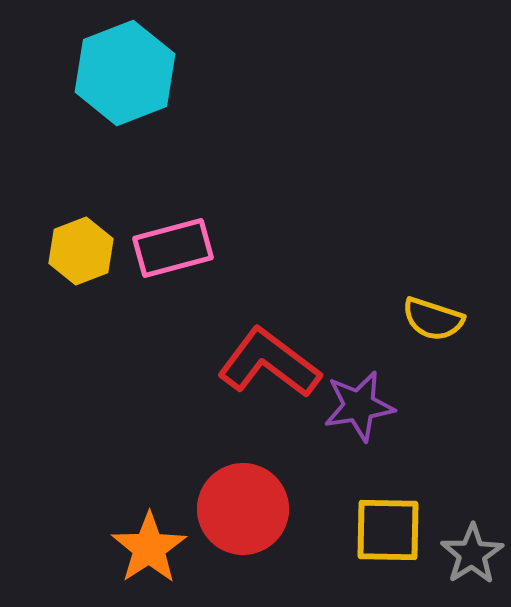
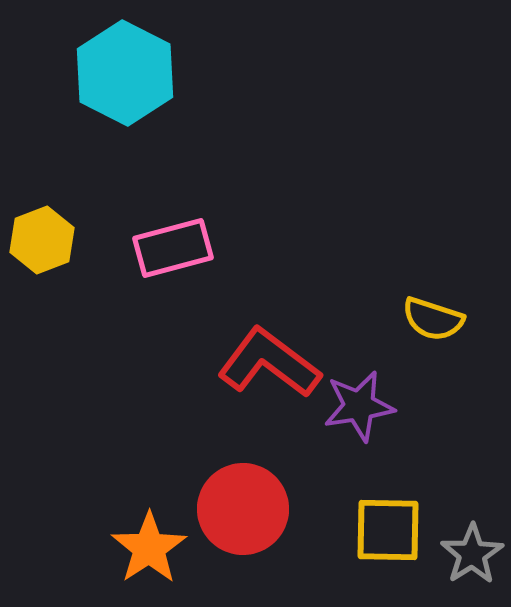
cyan hexagon: rotated 12 degrees counterclockwise
yellow hexagon: moved 39 px left, 11 px up
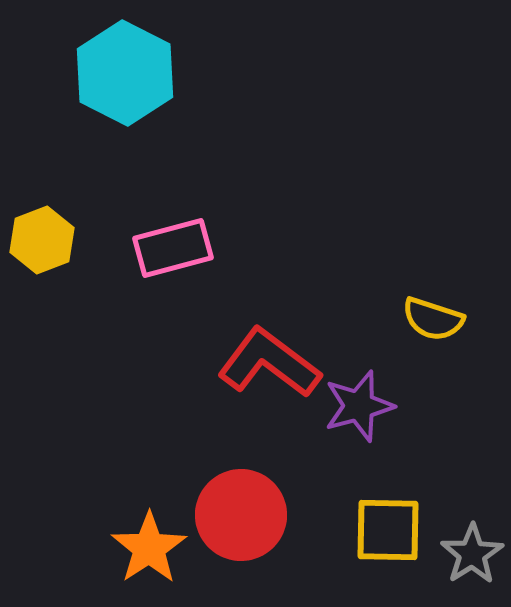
purple star: rotated 6 degrees counterclockwise
red circle: moved 2 px left, 6 px down
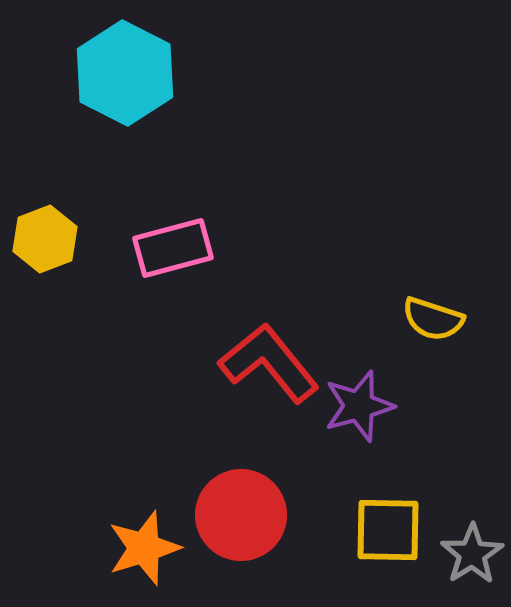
yellow hexagon: moved 3 px right, 1 px up
red L-shape: rotated 14 degrees clockwise
orange star: moved 5 px left; rotated 16 degrees clockwise
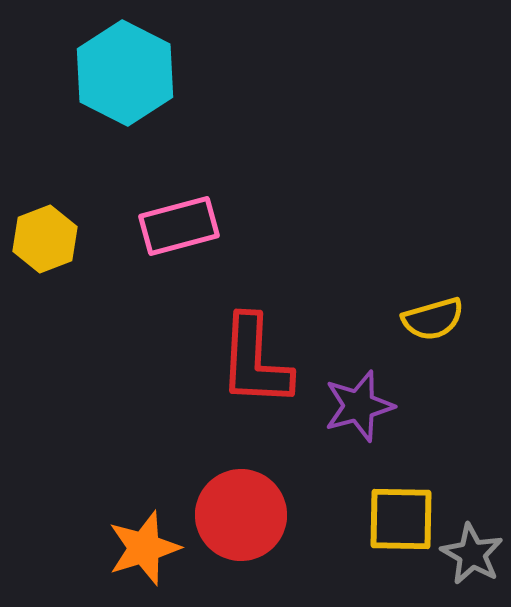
pink rectangle: moved 6 px right, 22 px up
yellow semicircle: rotated 34 degrees counterclockwise
red L-shape: moved 14 px left, 2 px up; rotated 138 degrees counterclockwise
yellow square: moved 13 px right, 11 px up
gray star: rotated 10 degrees counterclockwise
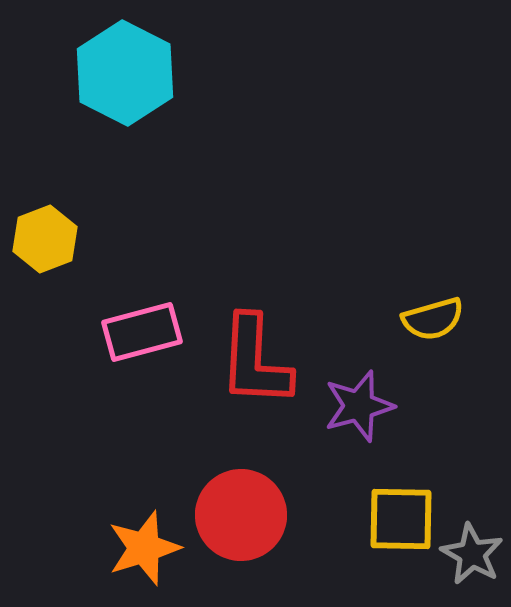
pink rectangle: moved 37 px left, 106 px down
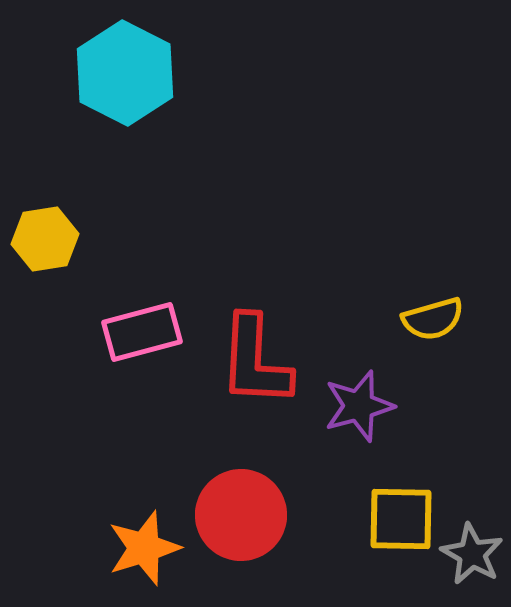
yellow hexagon: rotated 12 degrees clockwise
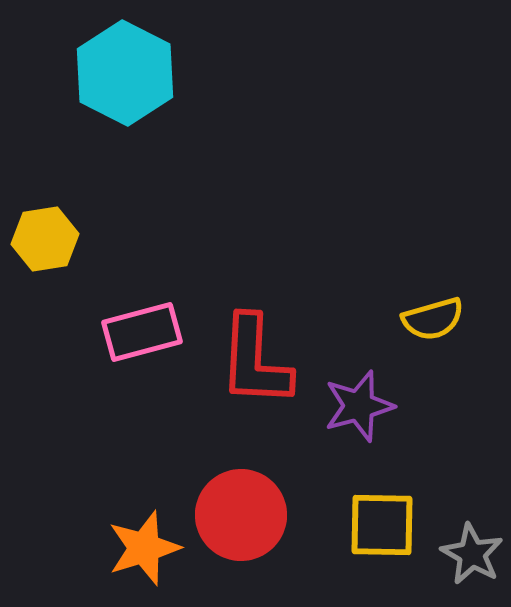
yellow square: moved 19 px left, 6 px down
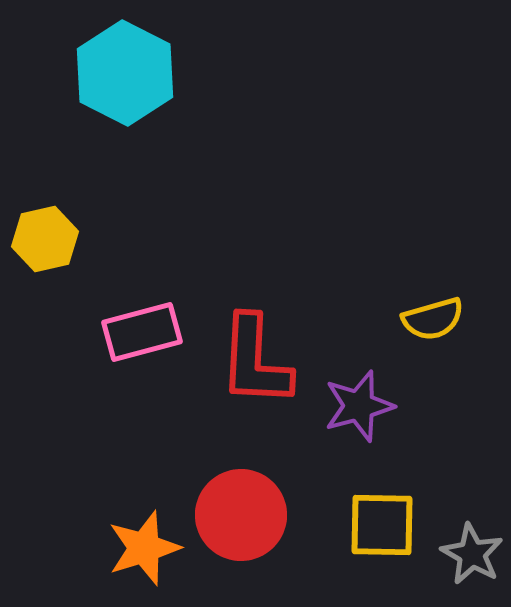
yellow hexagon: rotated 4 degrees counterclockwise
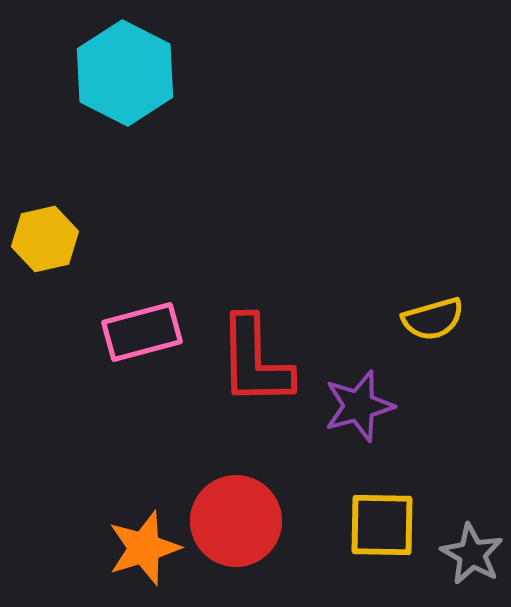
red L-shape: rotated 4 degrees counterclockwise
red circle: moved 5 px left, 6 px down
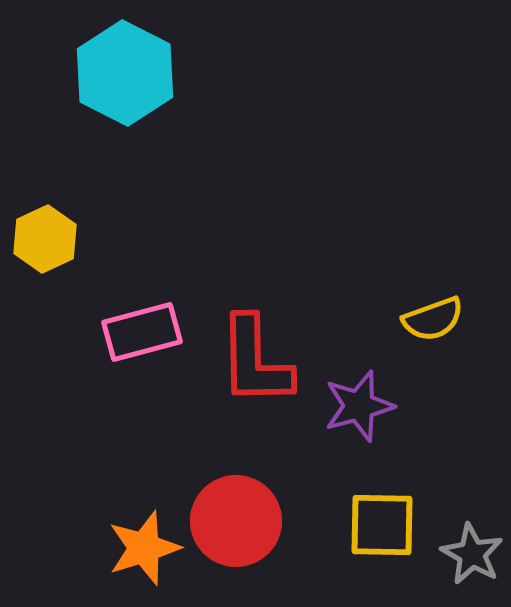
yellow hexagon: rotated 12 degrees counterclockwise
yellow semicircle: rotated 4 degrees counterclockwise
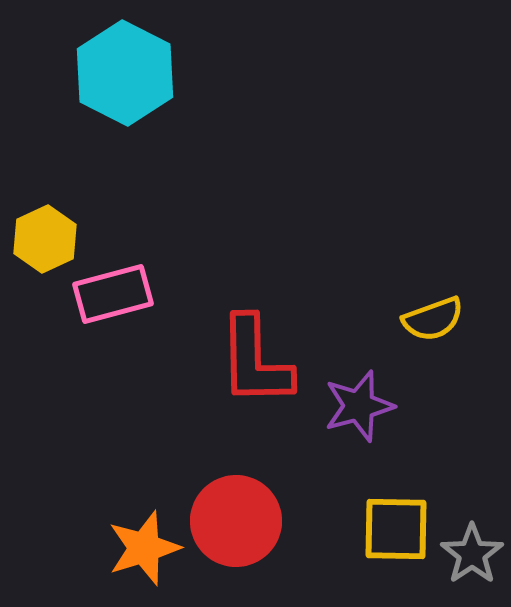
pink rectangle: moved 29 px left, 38 px up
yellow square: moved 14 px right, 4 px down
gray star: rotated 8 degrees clockwise
